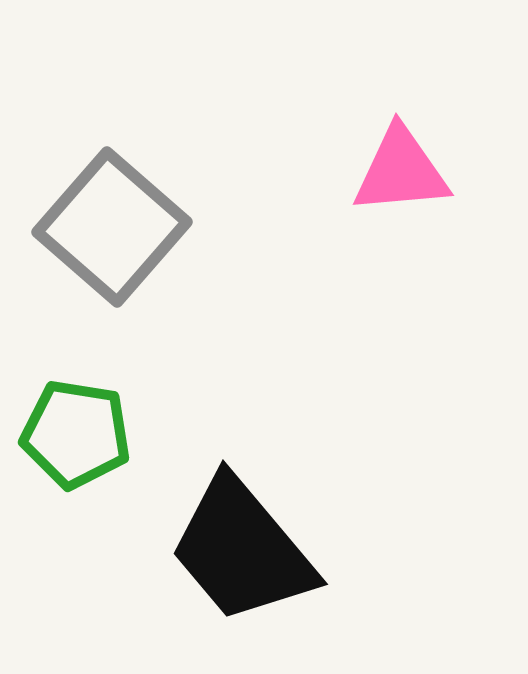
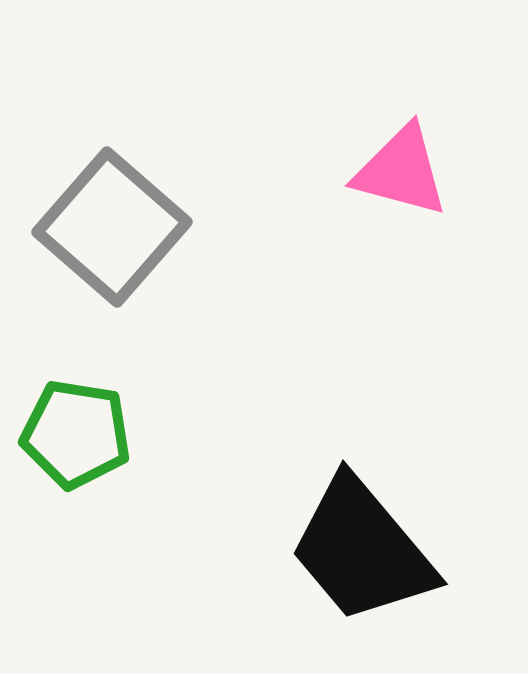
pink triangle: rotated 20 degrees clockwise
black trapezoid: moved 120 px right
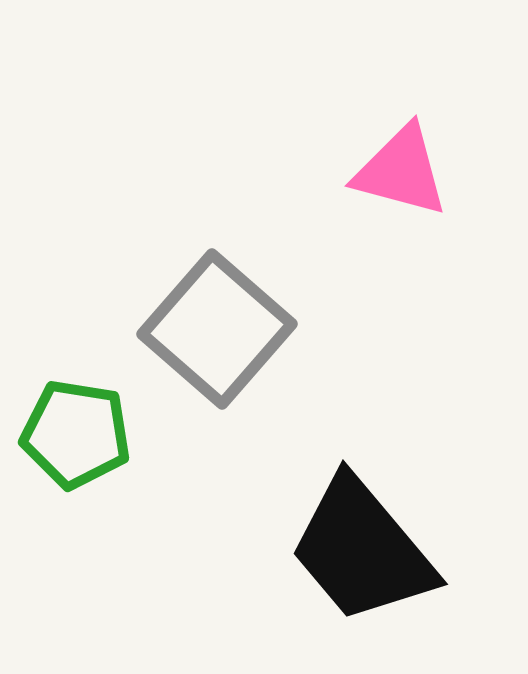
gray square: moved 105 px right, 102 px down
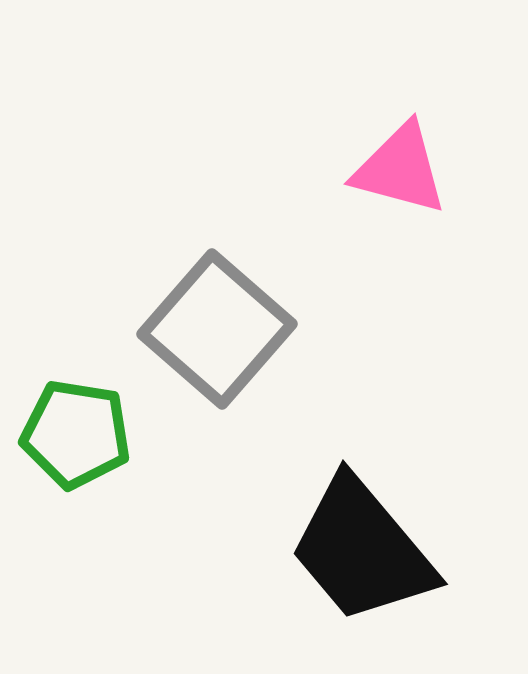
pink triangle: moved 1 px left, 2 px up
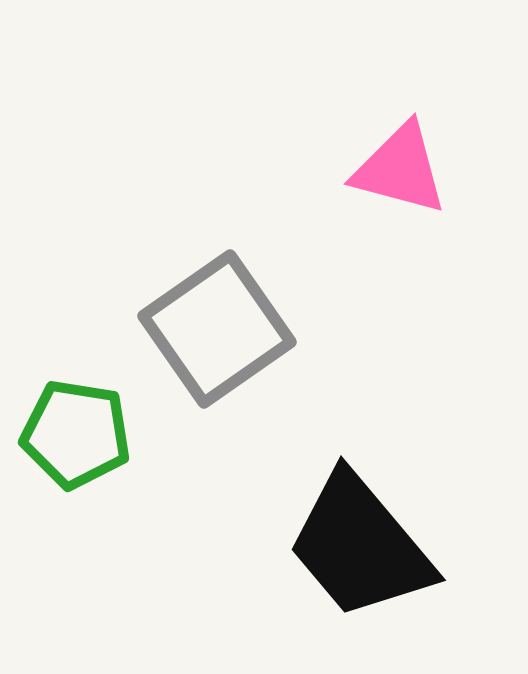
gray square: rotated 14 degrees clockwise
black trapezoid: moved 2 px left, 4 px up
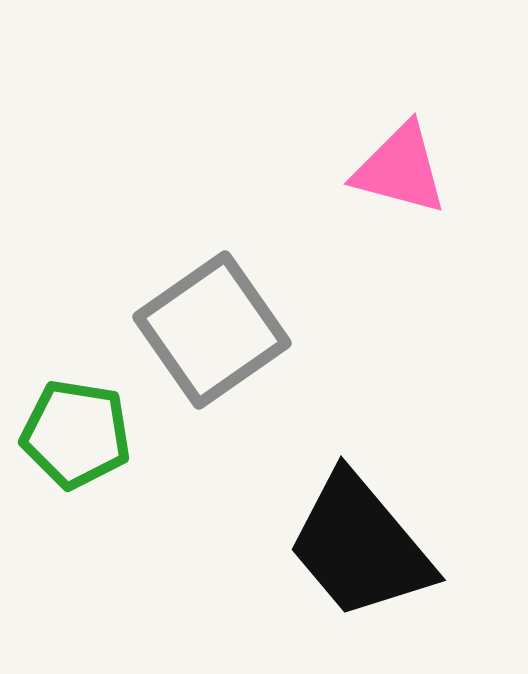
gray square: moved 5 px left, 1 px down
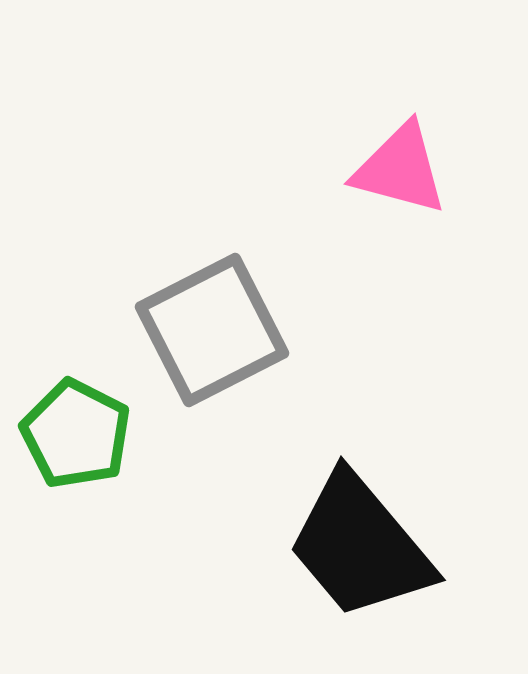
gray square: rotated 8 degrees clockwise
green pentagon: rotated 18 degrees clockwise
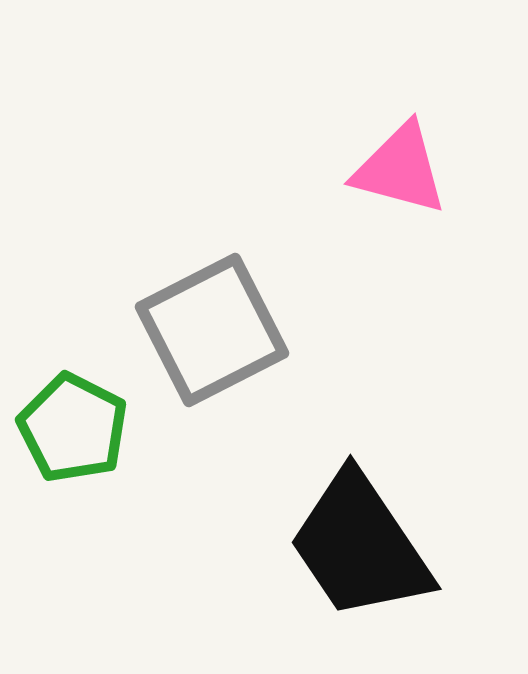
green pentagon: moved 3 px left, 6 px up
black trapezoid: rotated 6 degrees clockwise
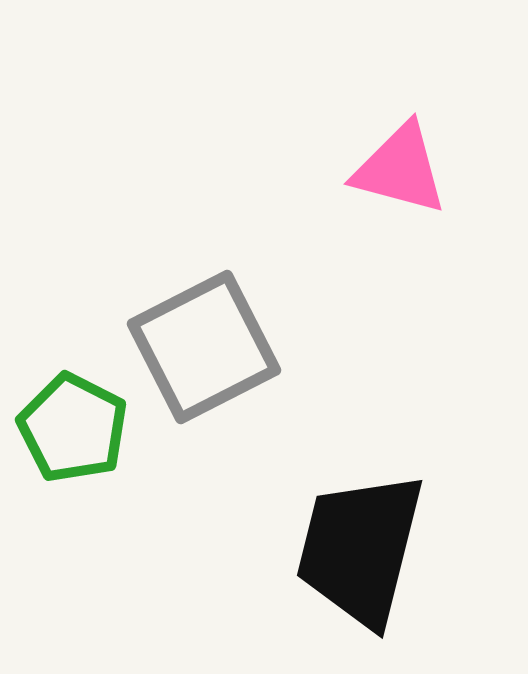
gray square: moved 8 px left, 17 px down
black trapezoid: moved 3 px down; rotated 48 degrees clockwise
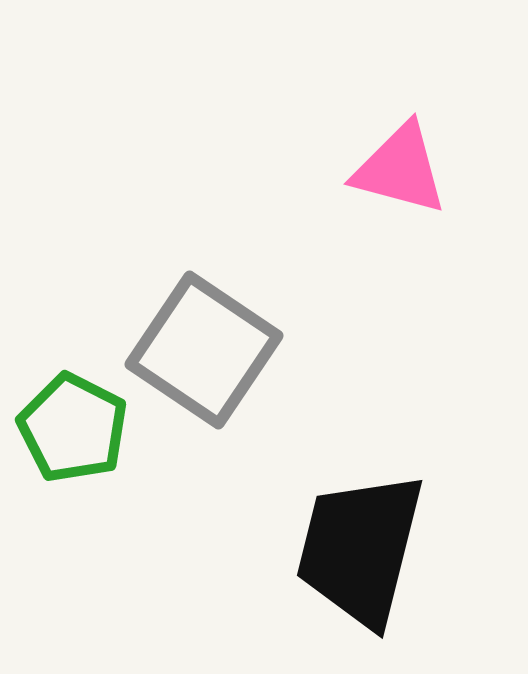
gray square: moved 3 px down; rotated 29 degrees counterclockwise
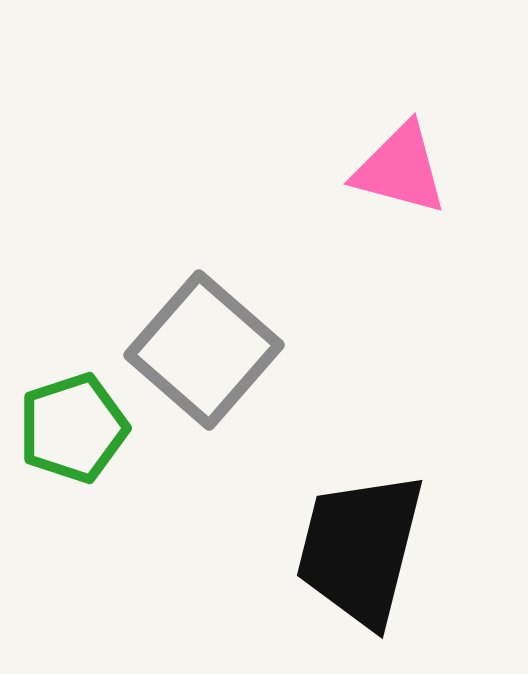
gray square: rotated 7 degrees clockwise
green pentagon: rotated 27 degrees clockwise
